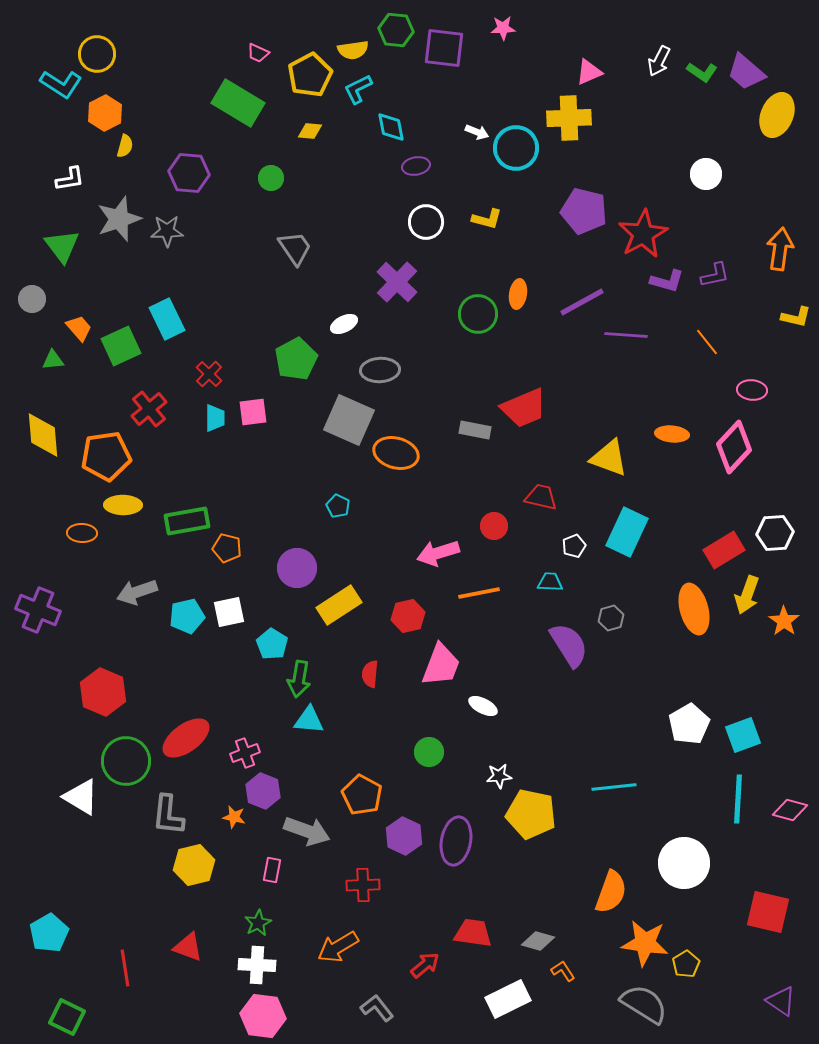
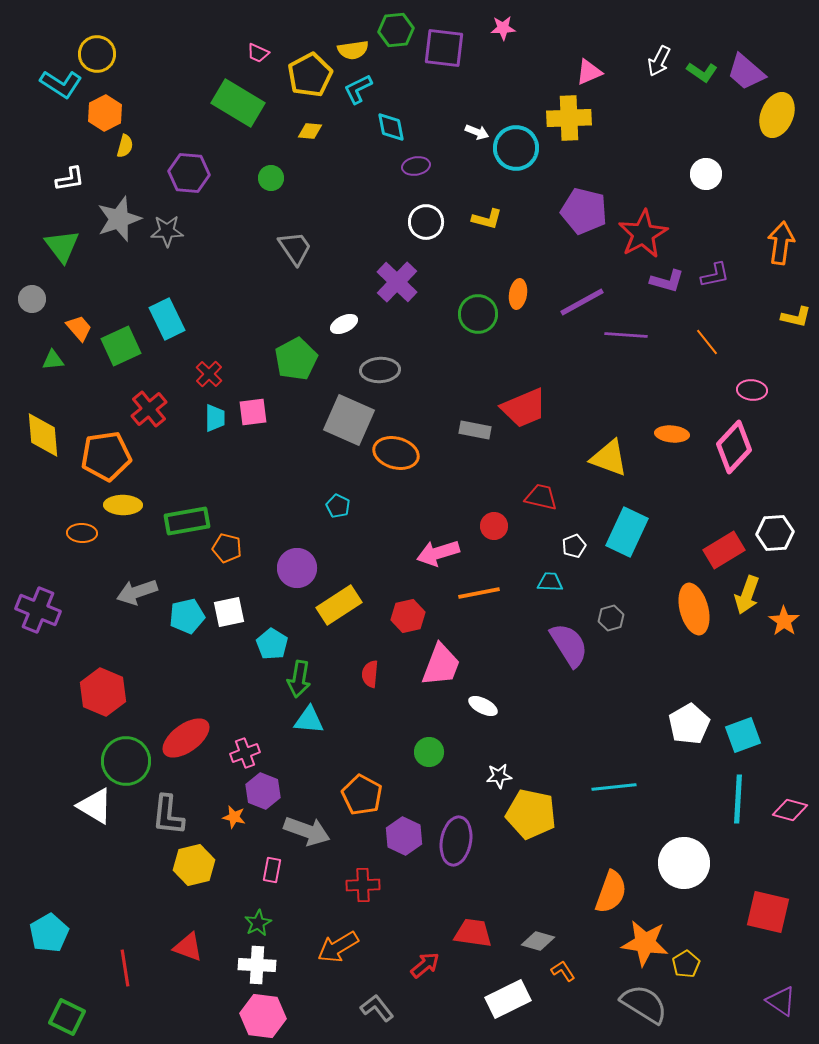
green hexagon at (396, 30): rotated 12 degrees counterclockwise
orange arrow at (780, 249): moved 1 px right, 6 px up
white triangle at (81, 797): moved 14 px right, 9 px down
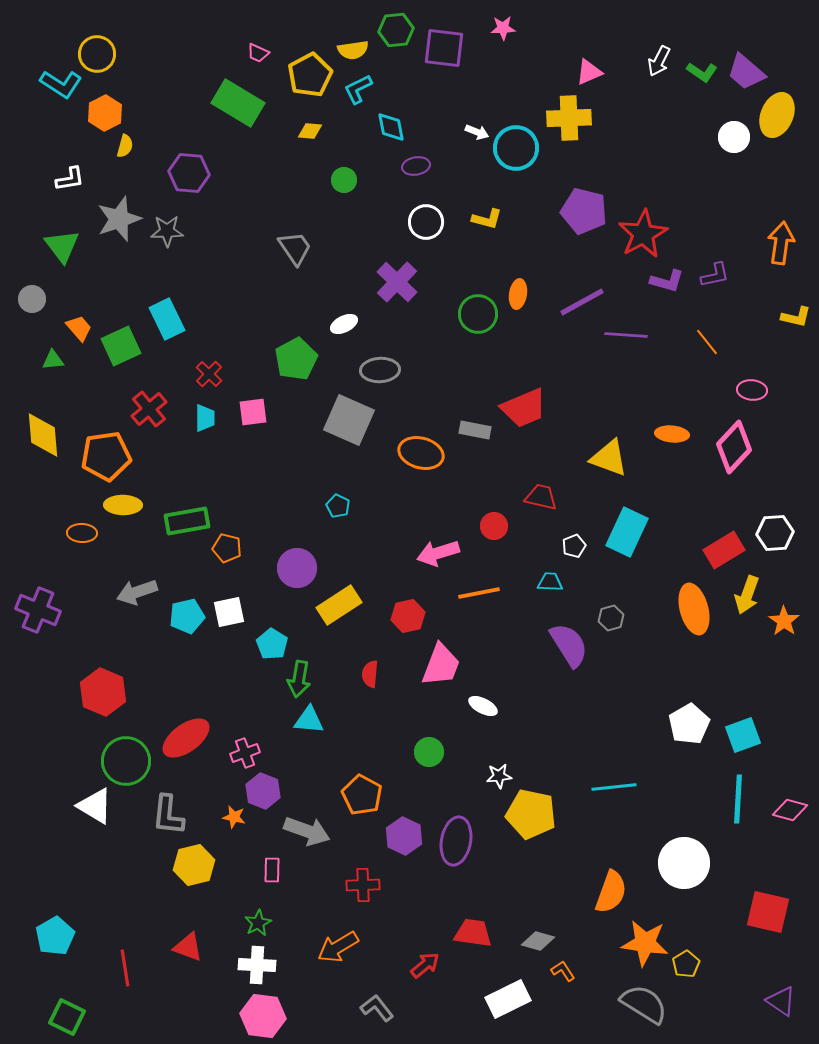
white circle at (706, 174): moved 28 px right, 37 px up
green circle at (271, 178): moved 73 px right, 2 px down
cyan trapezoid at (215, 418): moved 10 px left
orange ellipse at (396, 453): moved 25 px right
pink rectangle at (272, 870): rotated 10 degrees counterclockwise
cyan pentagon at (49, 933): moved 6 px right, 3 px down
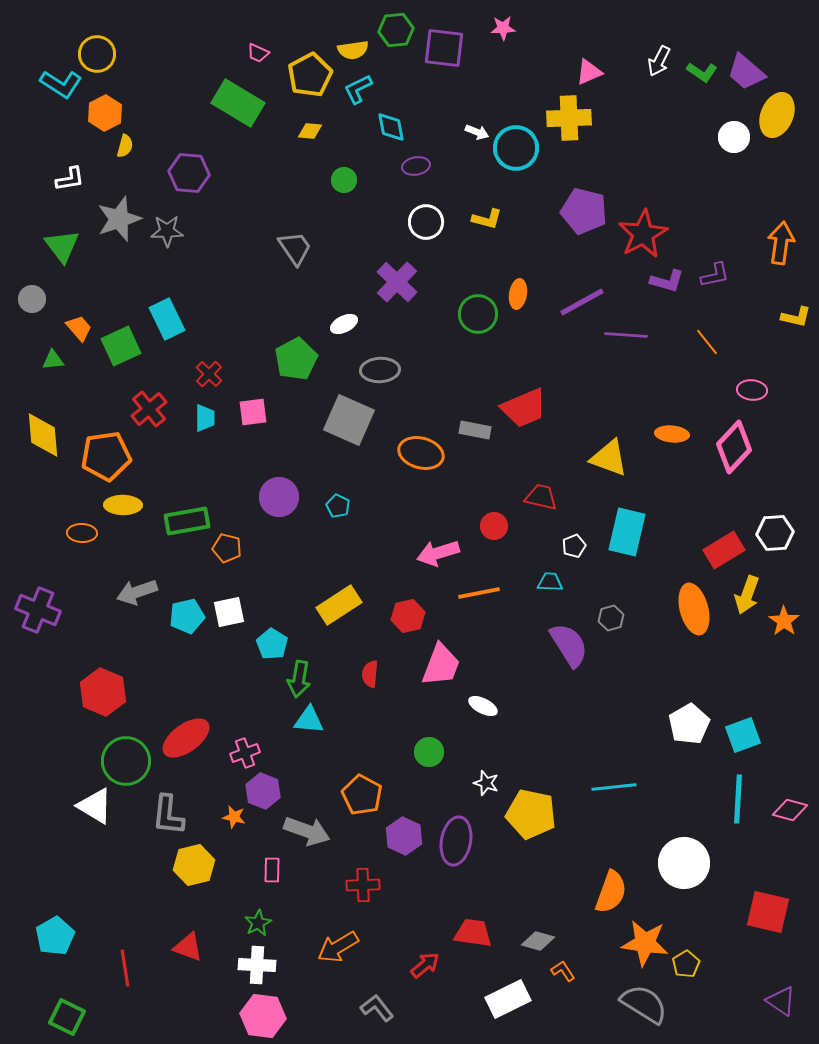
cyan rectangle at (627, 532): rotated 12 degrees counterclockwise
purple circle at (297, 568): moved 18 px left, 71 px up
white star at (499, 776): moved 13 px left, 7 px down; rotated 25 degrees clockwise
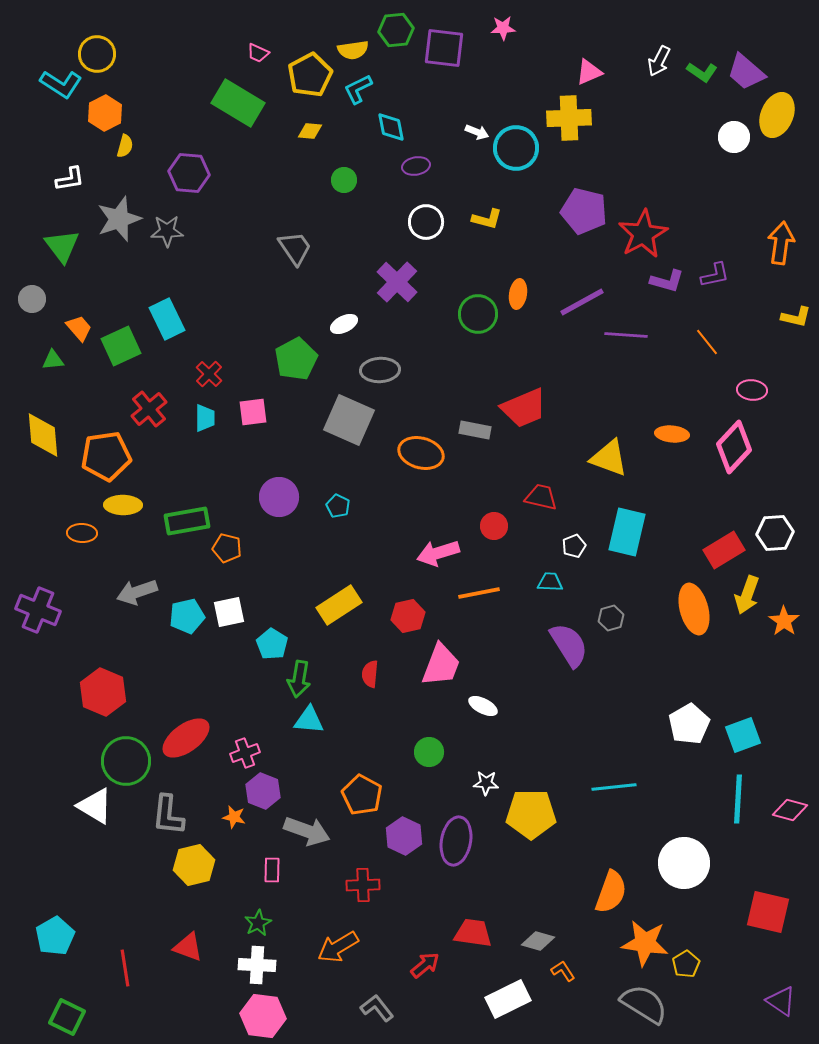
white star at (486, 783): rotated 15 degrees counterclockwise
yellow pentagon at (531, 814): rotated 12 degrees counterclockwise
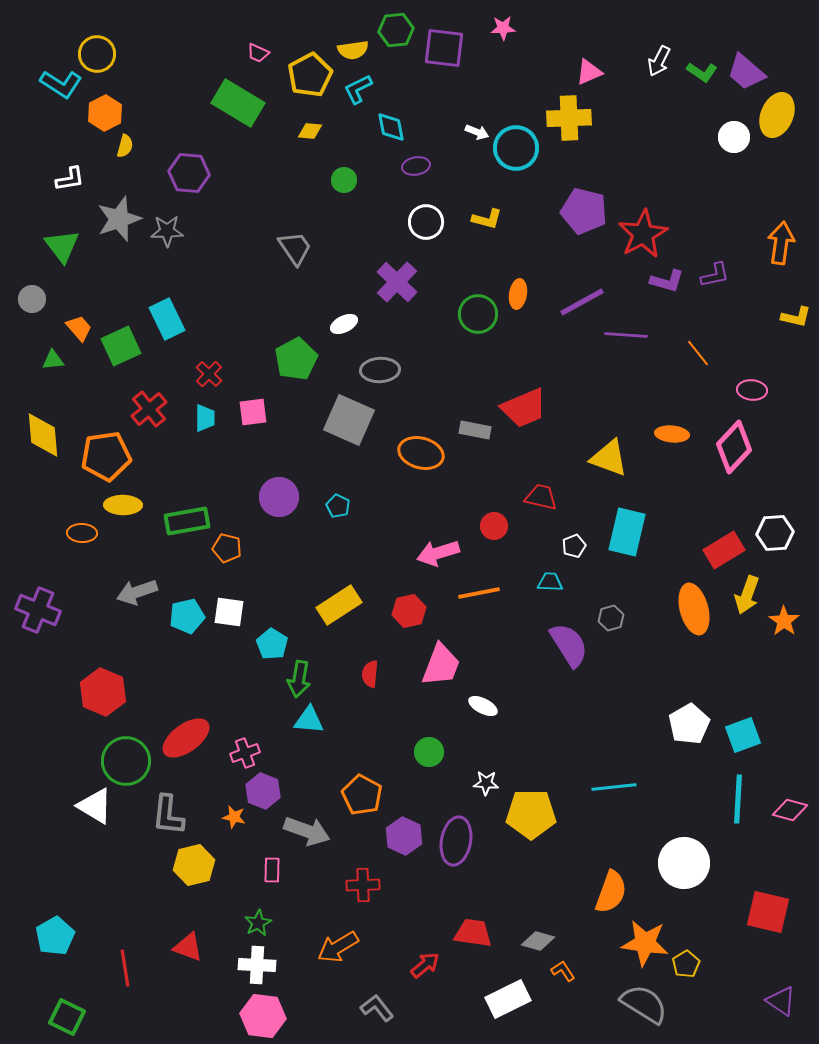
orange line at (707, 342): moved 9 px left, 11 px down
white square at (229, 612): rotated 20 degrees clockwise
red hexagon at (408, 616): moved 1 px right, 5 px up
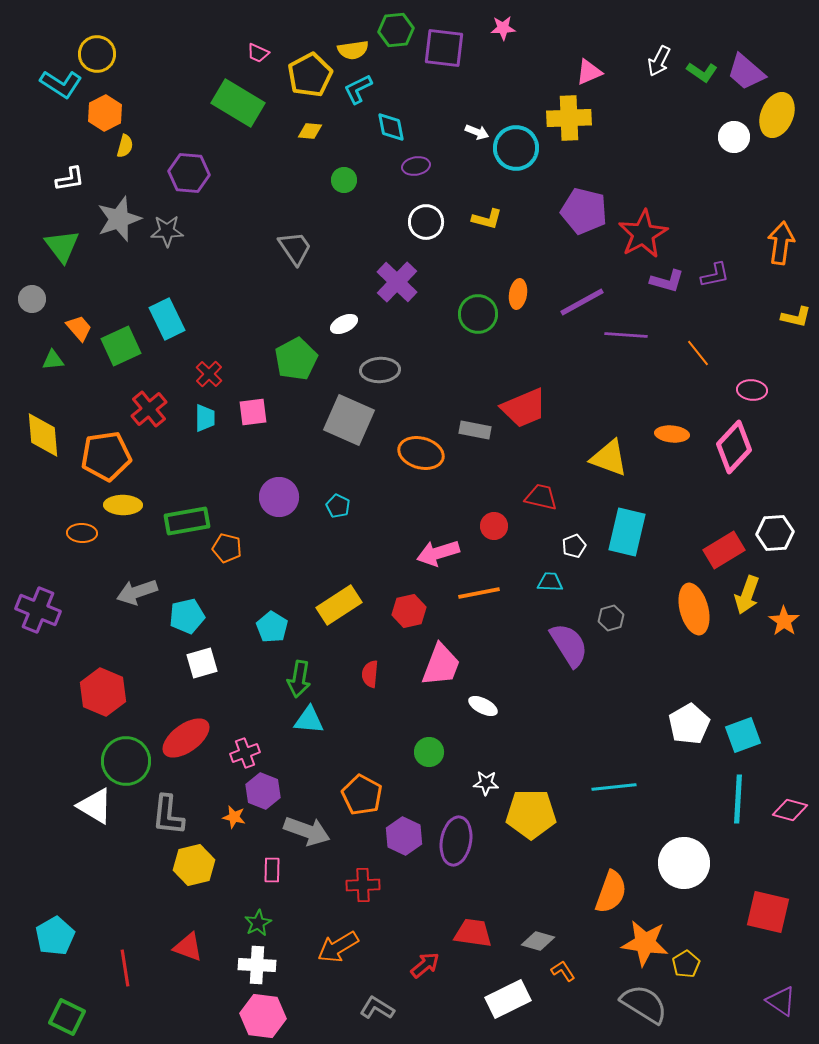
white square at (229, 612): moved 27 px left, 51 px down; rotated 24 degrees counterclockwise
cyan pentagon at (272, 644): moved 17 px up
gray L-shape at (377, 1008): rotated 20 degrees counterclockwise
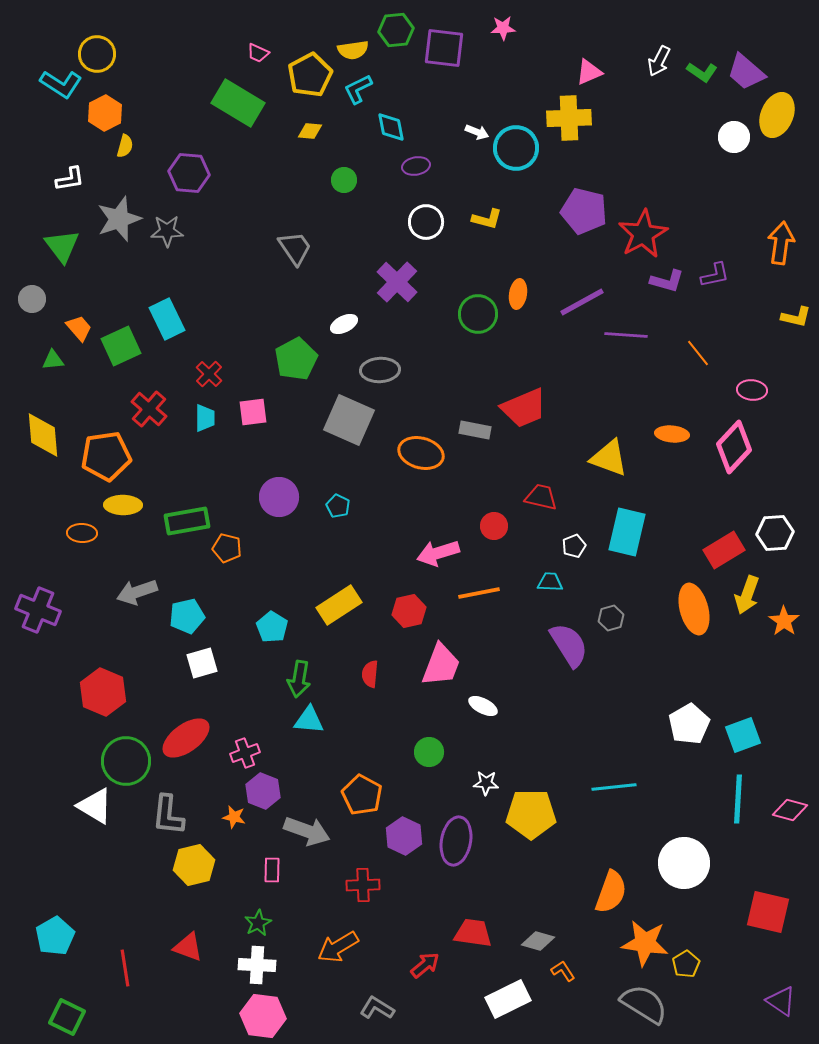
red cross at (149, 409): rotated 9 degrees counterclockwise
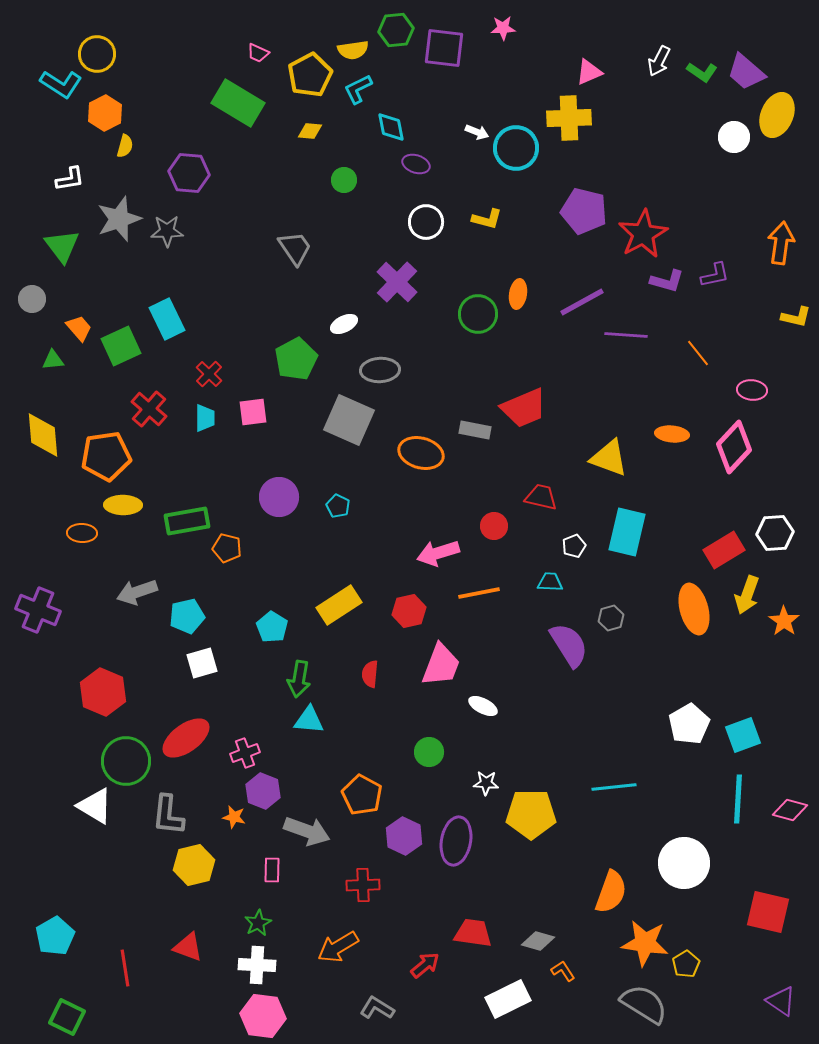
purple ellipse at (416, 166): moved 2 px up; rotated 28 degrees clockwise
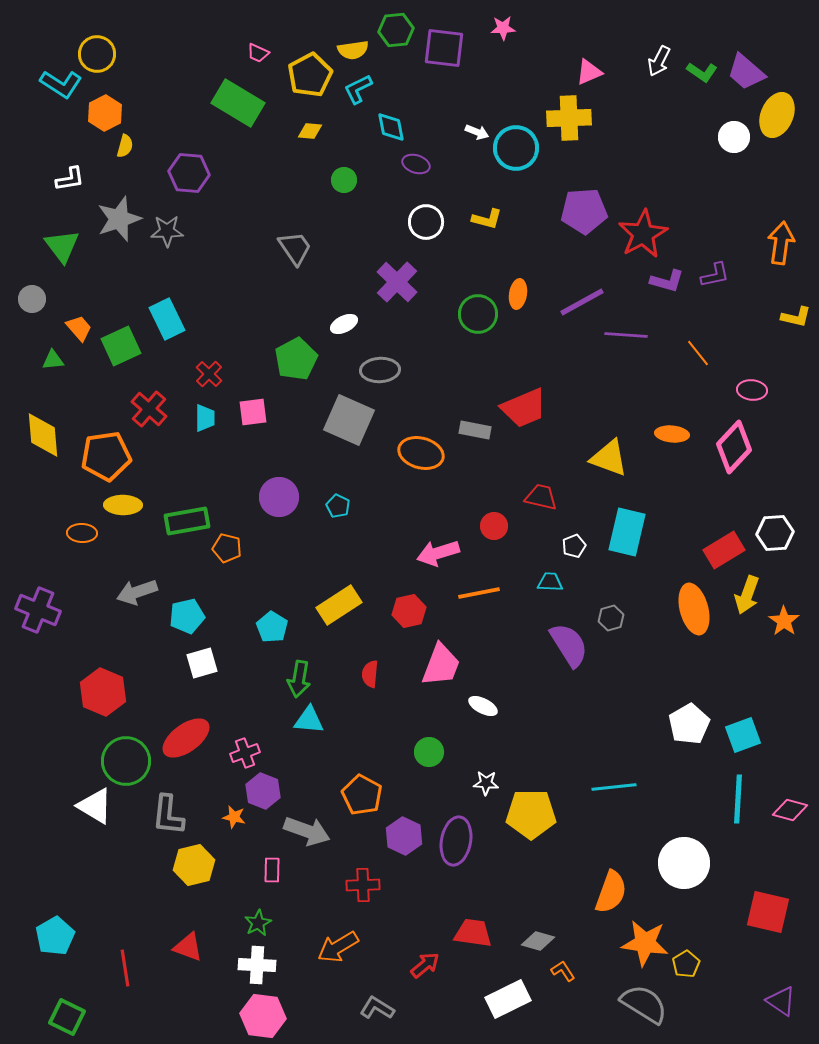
purple pentagon at (584, 211): rotated 18 degrees counterclockwise
